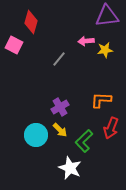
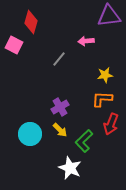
purple triangle: moved 2 px right
yellow star: moved 25 px down
orange L-shape: moved 1 px right, 1 px up
red arrow: moved 4 px up
cyan circle: moved 6 px left, 1 px up
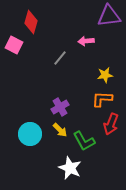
gray line: moved 1 px right, 1 px up
green L-shape: rotated 75 degrees counterclockwise
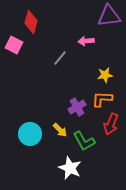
purple cross: moved 17 px right
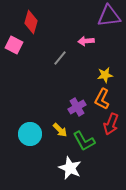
orange L-shape: rotated 65 degrees counterclockwise
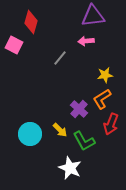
purple triangle: moved 16 px left
orange L-shape: rotated 30 degrees clockwise
purple cross: moved 2 px right, 2 px down; rotated 18 degrees counterclockwise
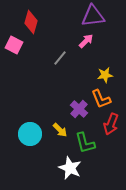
pink arrow: rotated 140 degrees clockwise
orange L-shape: moved 1 px left; rotated 80 degrees counterclockwise
green L-shape: moved 1 px right, 2 px down; rotated 15 degrees clockwise
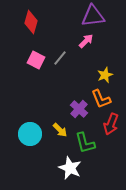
pink square: moved 22 px right, 15 px down
yellow star: rotated 14 degrees counterclockwise
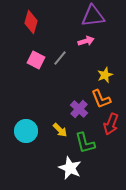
pink arrow: rotated 28 degrees clockwise
cyan circle: moved 4 px left, 3 px up
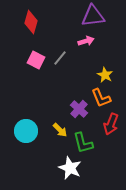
yellow star: rotated 21 degrees counterclockwise
orange L-shape: moved 1 px up
green L-shape: moved 2 px left
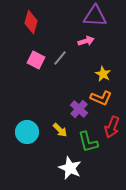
purple triangle: moved 2 px right; rotated 10 degrees clockwise
yellow star: moved 2 px left, 1 px up
orange L-shape: rotated 45 degrees counterclockwise
red arrow: moved 1 px right, 3 px down
cyan circle: moved 1 px right, 1 px down
green L-shape: moved 5 px right, 1 px up
